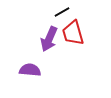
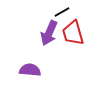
purple arrow: moved 6 px up
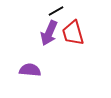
black line: moved 6 px left, 1 px up
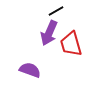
red trapezoid: moved 2 px left, 11 px down
purple semicircle: rotated 15 degrees clockwise
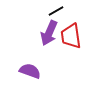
red trapezoid: moved 8 px up; rotated 8 degrees clockwise
purple semicircle: moved 1 px down
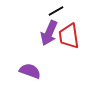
red trapezoid: moved 2 px left
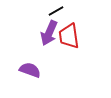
purple semicircle: moved 1 px up
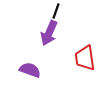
black line: rotated 42 degrees counterclockwise
red trapezoid: moved 16 px right, 22 px down
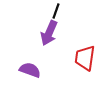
red trapezoid: rotated 16 degrees clockwise
